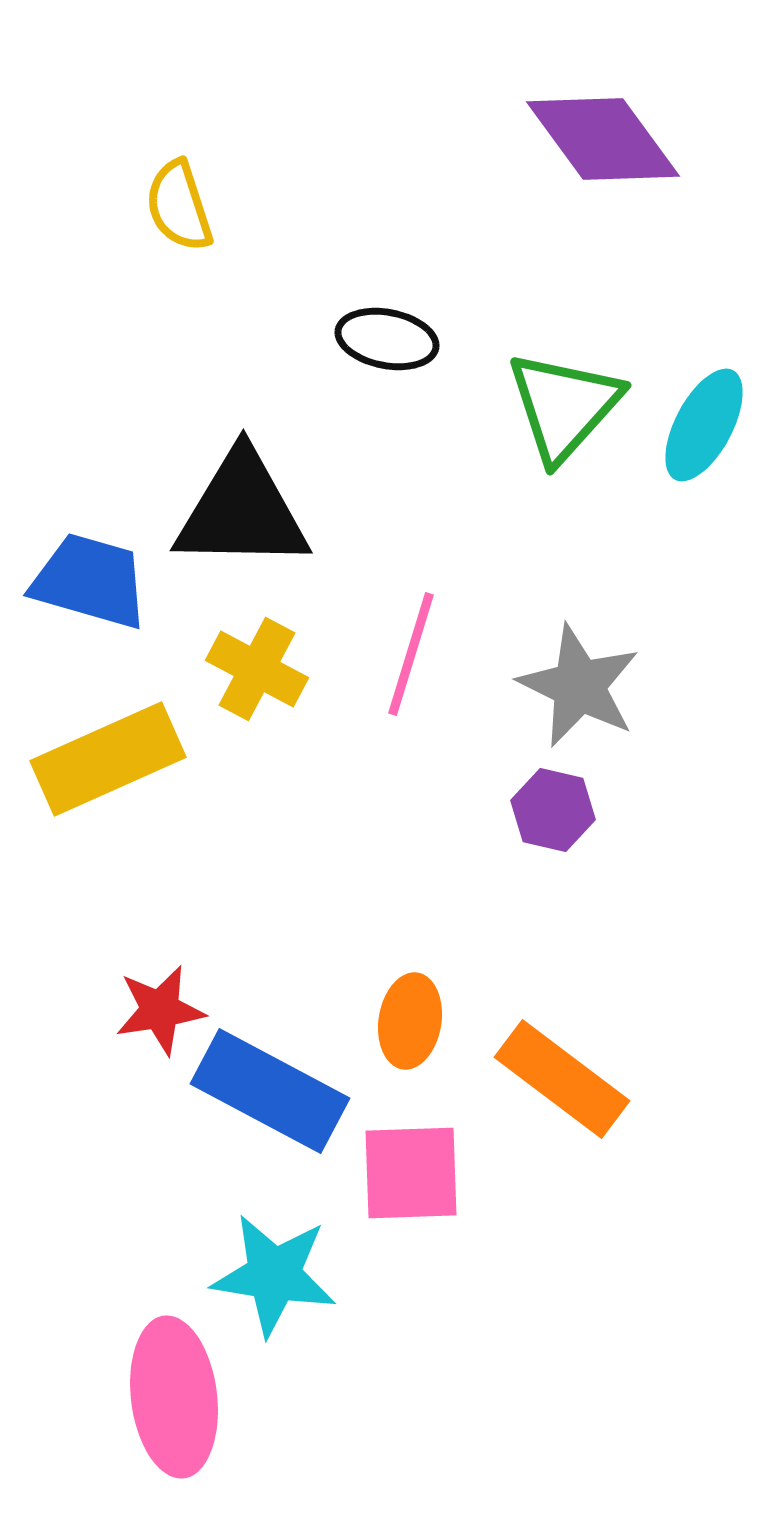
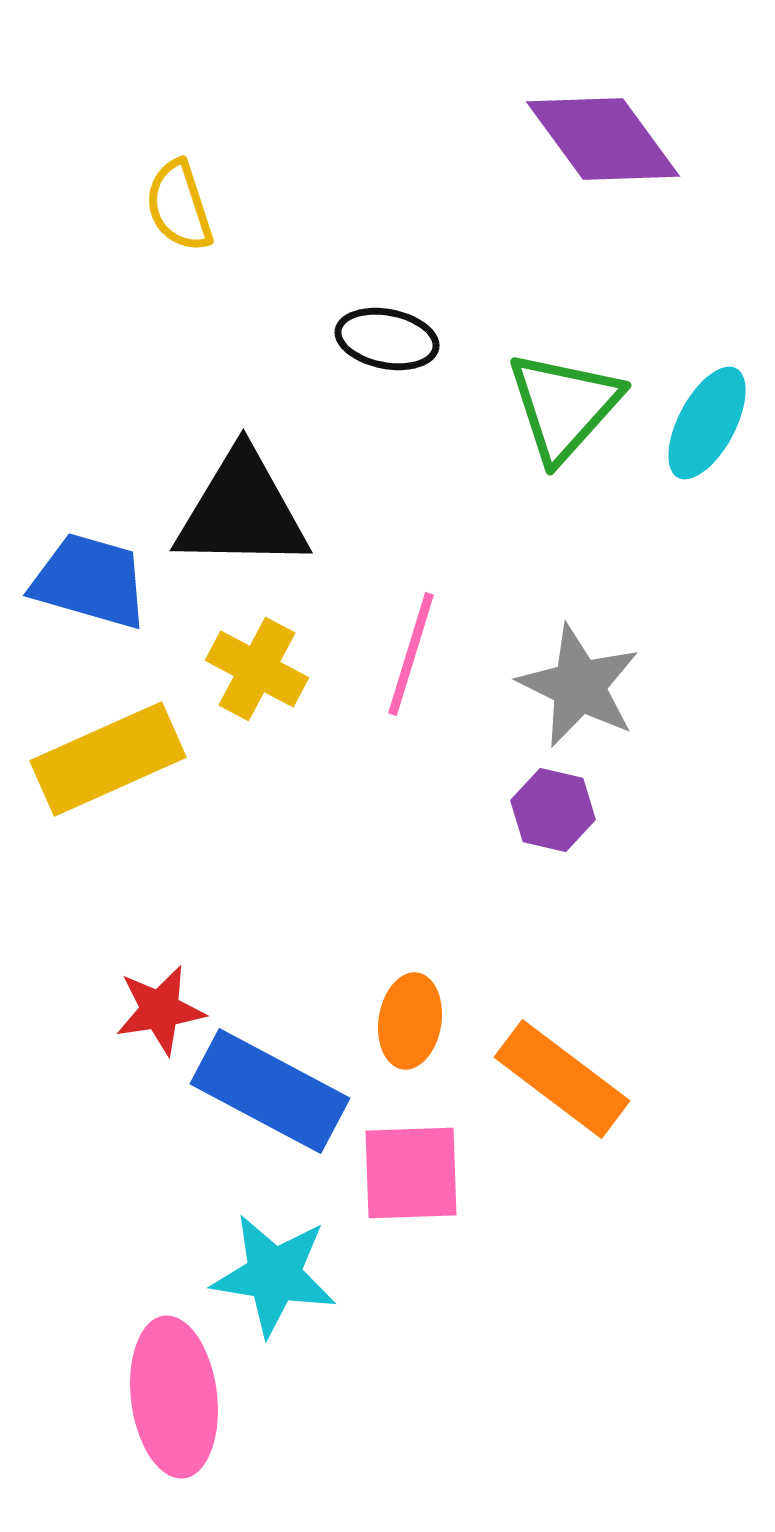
cyan ellipse: moved 3 px right, 2 px up
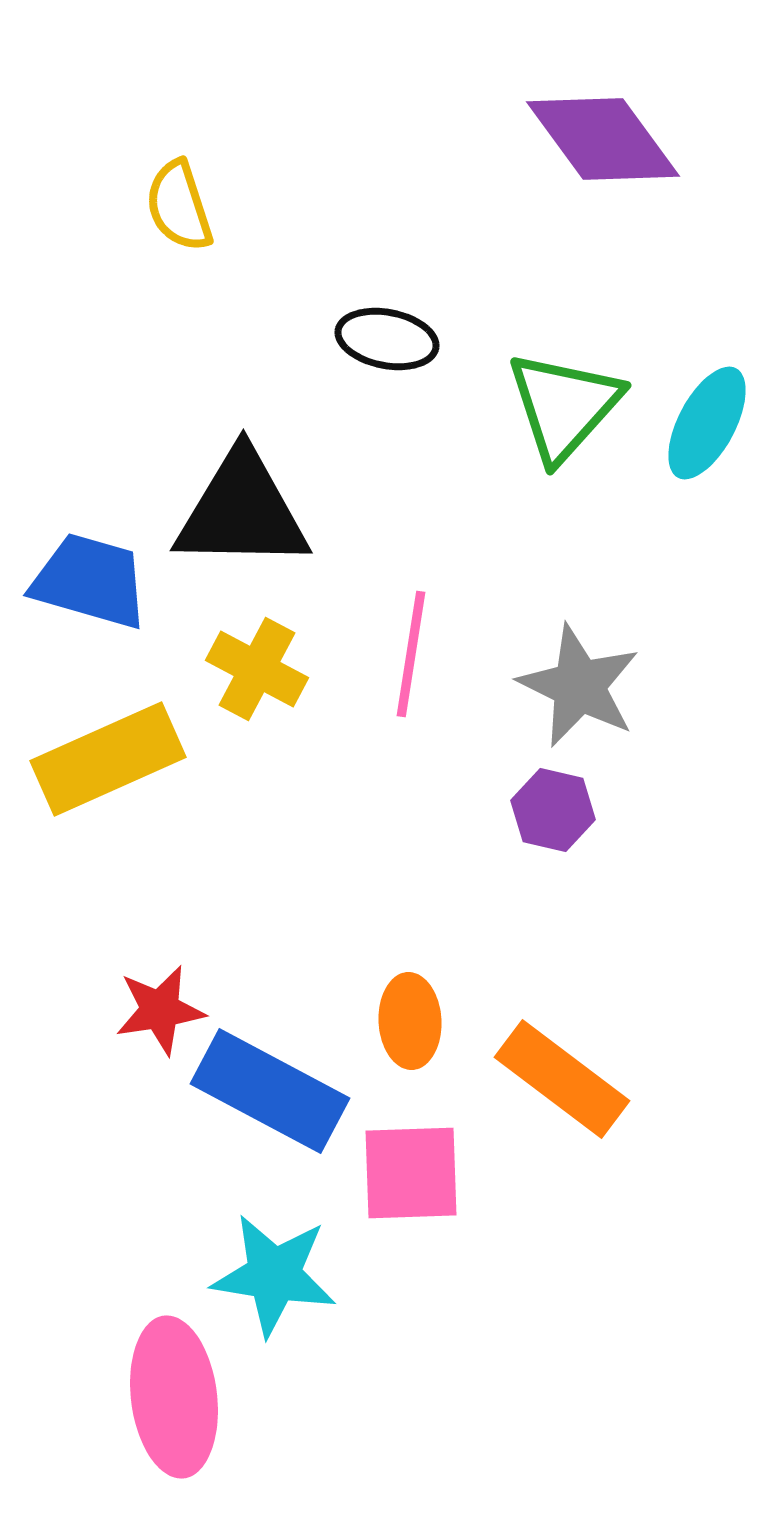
pink line: rotated 8 degrees counterclockwise
orange ellipse: rotated 12 degrees counterclockwise
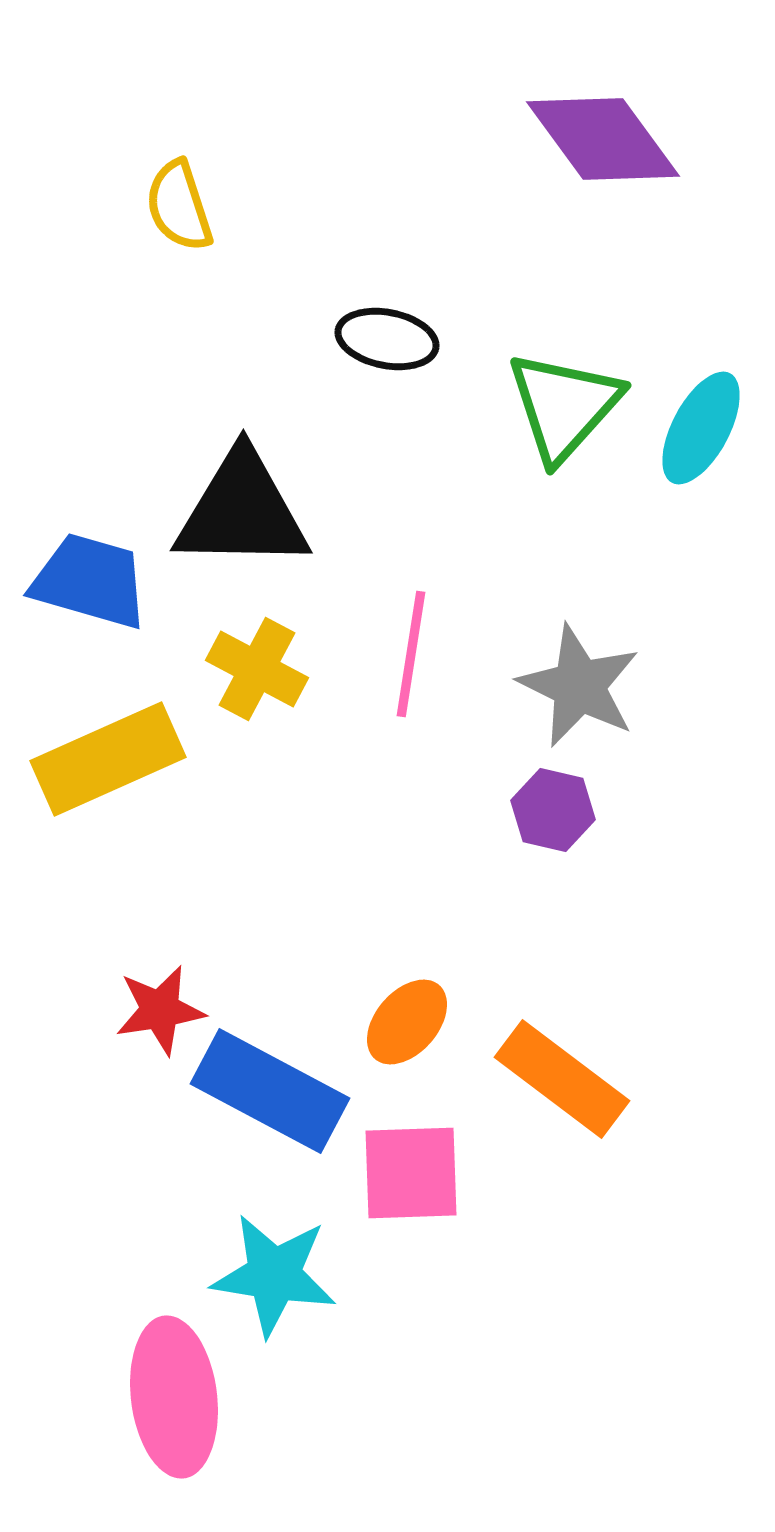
cyan ellipse: moved 6 px left, 5 px down
orange ellipse: moved 3 px left, 1 px down; rotated 44 degrees clockwise
